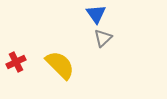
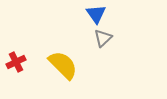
yellow semicircle: moved 3 px right
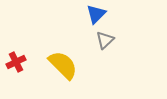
blue triangle: rotated 20 degrees clockwise
gray triangle: moved 2 px right, 2 px down
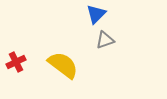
gray triangle: rotated 24 degrees clockwise
yellow semicircle: rotated 8 degrees counterclockwise
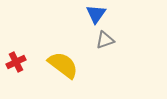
blue triangle: rotated 10 degrees counterclockwise
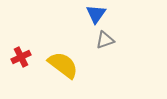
red cross: moved 5 px right, 5 px up
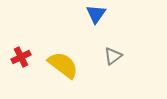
gray triangle: moved 8 px right, 16 px down; rotated 18 degrees counterclockwise
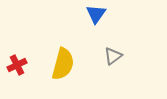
red cross: moved 4 px left, 8 px down
yellow semicircle: moved 1 px up; rotated 68 degrees clockwise
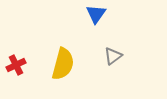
red cross: moved 1 px left
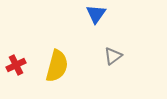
yellow semicircle: moved 6 px left, 2 px down
